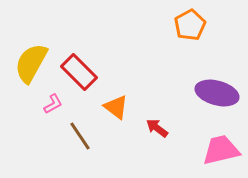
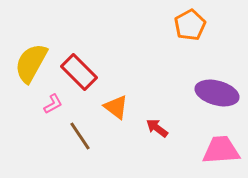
pink trapezoid: rotated 9 degrees clockwise
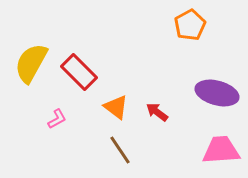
pink L-shape: moved 4 px right, 15 px down
red arrow: moved 16 px up
brown line: moved 40 px right, 14 px down
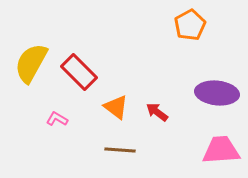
purple ellipse: rotated 9 degrees counterclockwise
pink L-shape: rotated 120 degrees counterclockwise
brown line: rotated 52 degrees counterclockwise
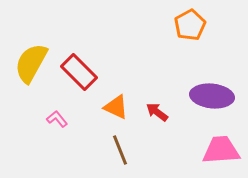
purple ellipse: moved 5 px left, 3 px down
orange triangle: rotated 12 degrees counterclockwise
pink L-shape: rotated 20 degrees clockwise
brown line: rotated 64 degrees clockwise
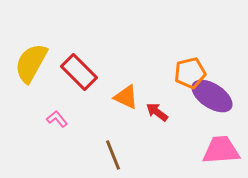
orange pentagon: moved 48 px down; rotated 16 degrees clockwise
purple ellipse: rotated 27 degrees clockwise
orange triangle: moved 10 px right, 10 px up
brown line: moved 7 px left, 5 px down
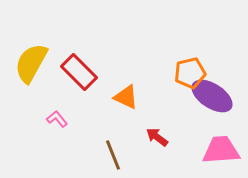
red arrow: moved 25 px down
